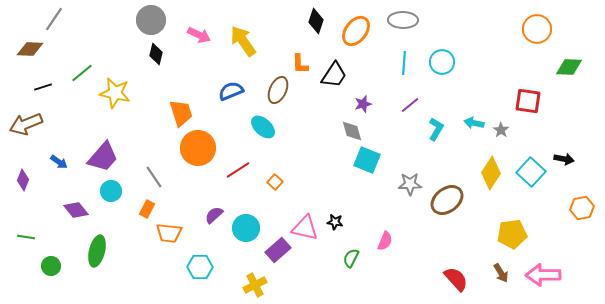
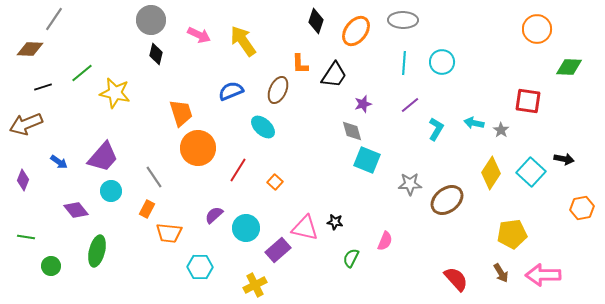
red line at (238, 170): rotated 25 degrees counterclockwise
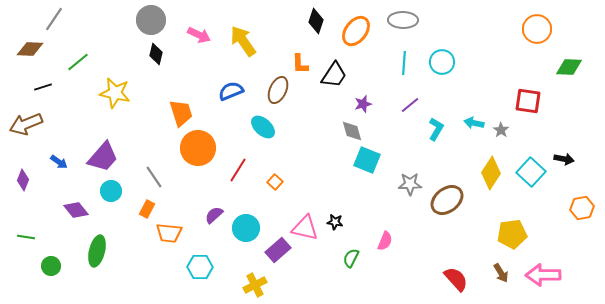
green line at (82, 73): moved 4 px left, 11 px up
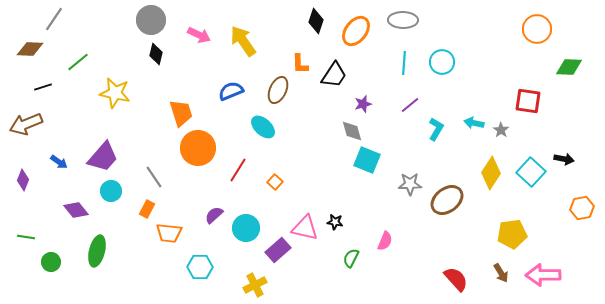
green circle at (51, 266): moved 4 px up
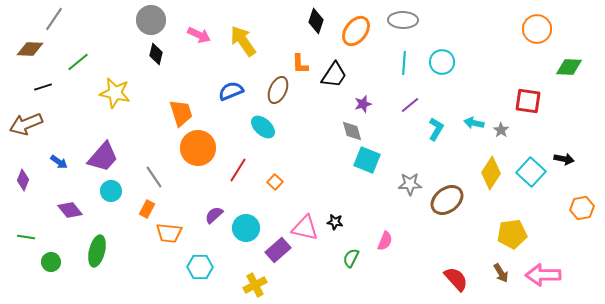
purple diamond at (76, 210): moved 6 px left
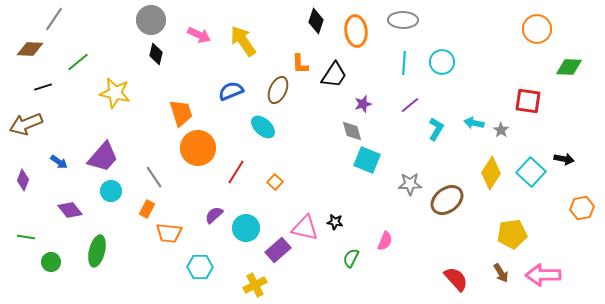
orange ellipse at (356, 31): rotated 44 degrees counterclockwise
red line at (238, 170): moved 2 px left, 2 px down
